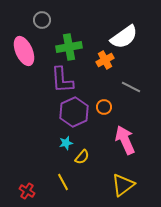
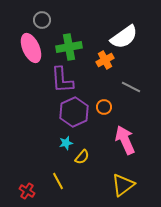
pink ellipse: moved 7 px right, 3 px up
yellow line: moved 5 px left, 1 px up
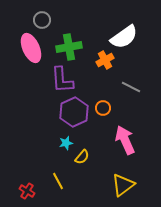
orange circle: moved 1 px left, 1 px down
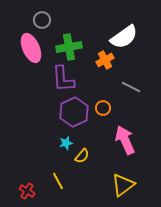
purple L-shape: moved 1 px right, 1 px up
yellow semicircle: moved 1 px up
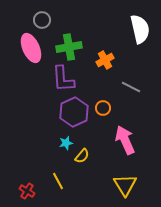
white semicircle: moved 16 px right, 8 px up; rotated 68 degrees counterclockwise
yellow triangle: moved 2 px right; rotated 25 degrees counterclockwise
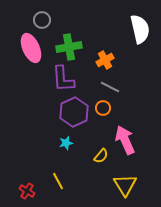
gray line: moved 21 px left
yellow semicircle: moved 19 px right
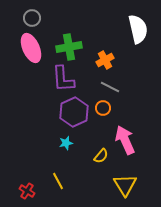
gray circle: moved 10 px left, 2 px up
white semicircle: moved 2 px left
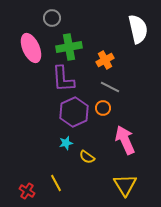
gray circle: moved 20 px right
yellow semicircle: moved 14 px left, 1 px down; rotated 84 degrees clockwise
yellow line: moved 2 px left, 2 px down
